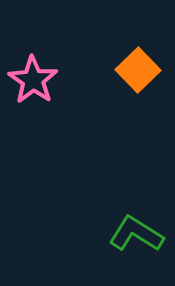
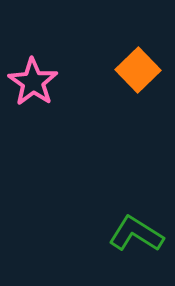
pink star: moved 2 px down
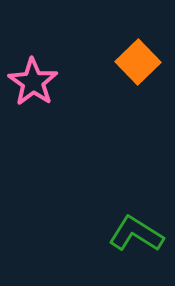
orange square: moved 8 px up
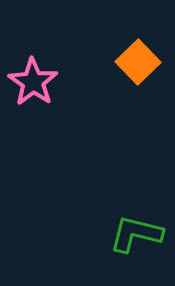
green L-shape: rotated 18 degrees counterclockwise
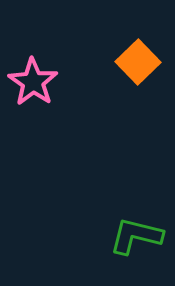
green L-shape: moved 2 px down
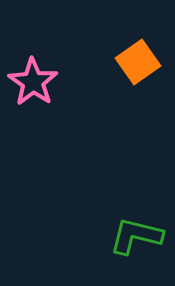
orange square: rotated 9 degrees clockwise
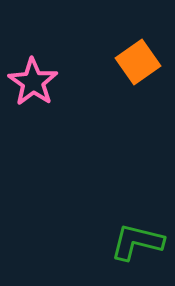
green L-shape: moved 1 px right, 6 px down
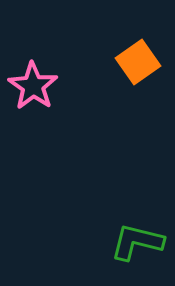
pink star: moved 4 px down
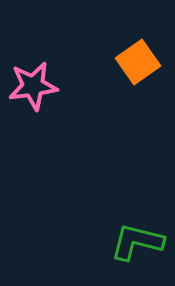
pink star: rotated 30 degrees clockwise
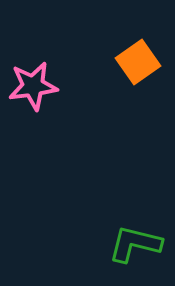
green L-shape: moved 2 px left, 2 px down
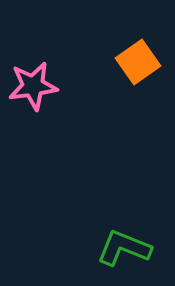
green L-shape: moved 11 px left, 4 px down; rotated 8 degrees clockwise
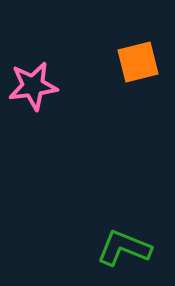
orange square: rotated 21 degrees clockwise
